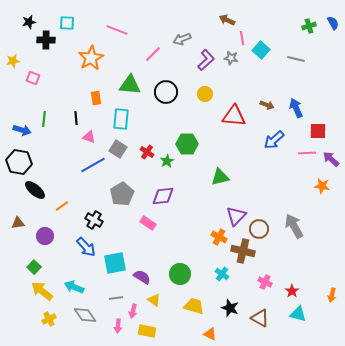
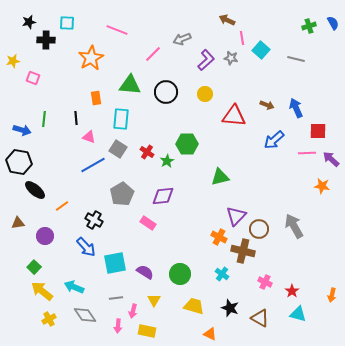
purple semicircle at (142, 277): moved 3 px right, 5 px up
yellow triangle at (154, 300): rotated 24 degrees clockwise
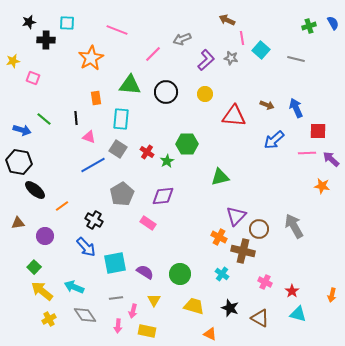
green line at (44, 119): rotated 56 degrees counterclockwise
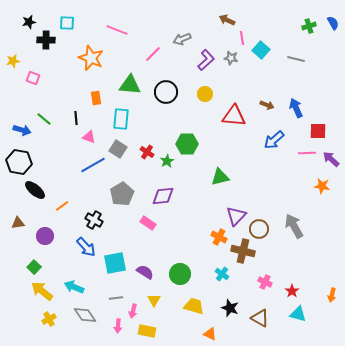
orange star at (91, 58): rotated 20 degrees counterclockwise
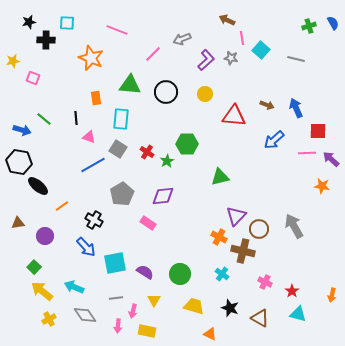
black ellipse at (35, 190): moved 3 px right, 4 px up
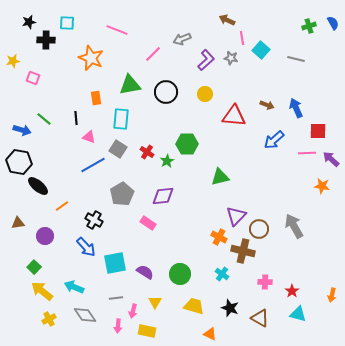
green triangle at (130, 85): rotated 15 degrees counterclockwise
pink cross at (265, 282): rotated 24 degrees counterclockwise
yellow triangle at (154, 300): moved 1 px right, 2 px down
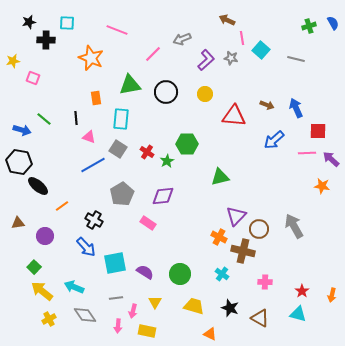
red star at (292, 291): moved 10 px right
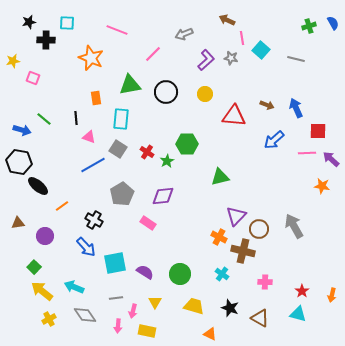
gray arrow at (182, 39): moved 2 px right, 5 px up
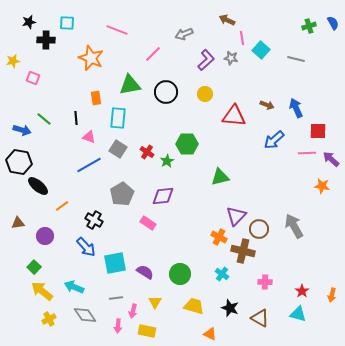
cyan rectangle at (121, 119): moved 3 px left, 1 px up
blue line at (93, 165): moved 4 px left
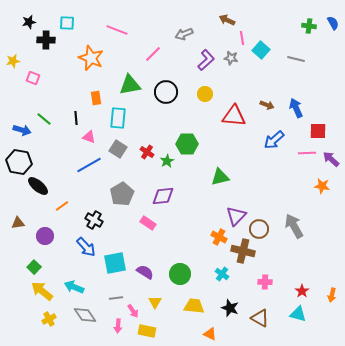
green cross at (309, 26): rotated 24 degrees clockwise
yellow trapezoid at (194, 306): rotated 10 degrees counterclockwise
pink arrow at (133, 311): rotated 48 degrees counterclockwise
